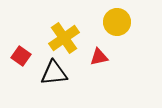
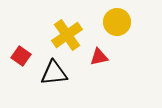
yellow cross: moved 3 px right, 3 px up
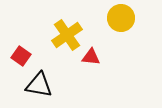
yellow circle: moved 4 px right, 4 px up
red triangle: moved 8 px left; rotated 18 degrees clockwise
black triangle: moved 15 px left, 12 px down; rotated 16 degrees clockwise
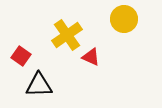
yellow circle: moved 3 px right, 1 px down
red triangle: rotated 18 degrees clockwise
black triangle: rotated 12 degrees counterclockwise
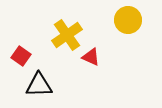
yellow circle: moved 4 px right, 1 px down
